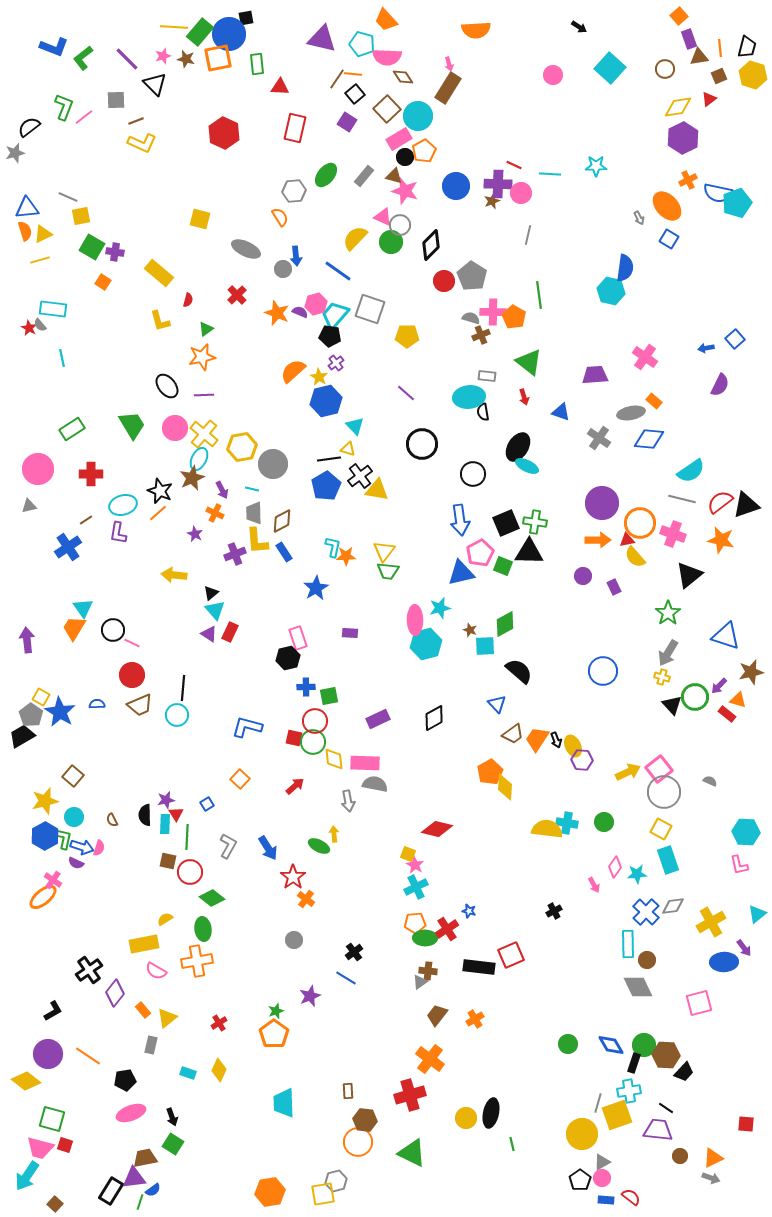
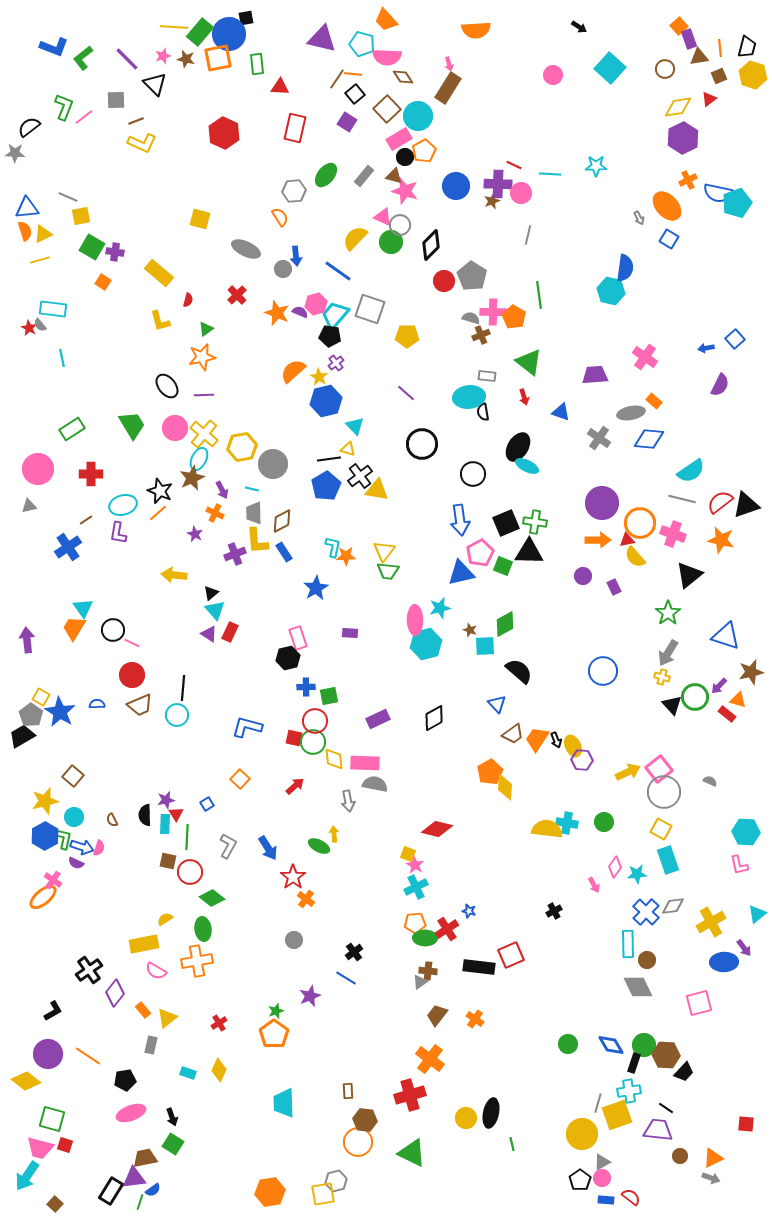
orange square at (679, 16): moved 10 px down
gray star at (15, 153): rotated 18 degrees clockwise
orange cross at (475, 1019): rotated 24 degrees counterclockwise
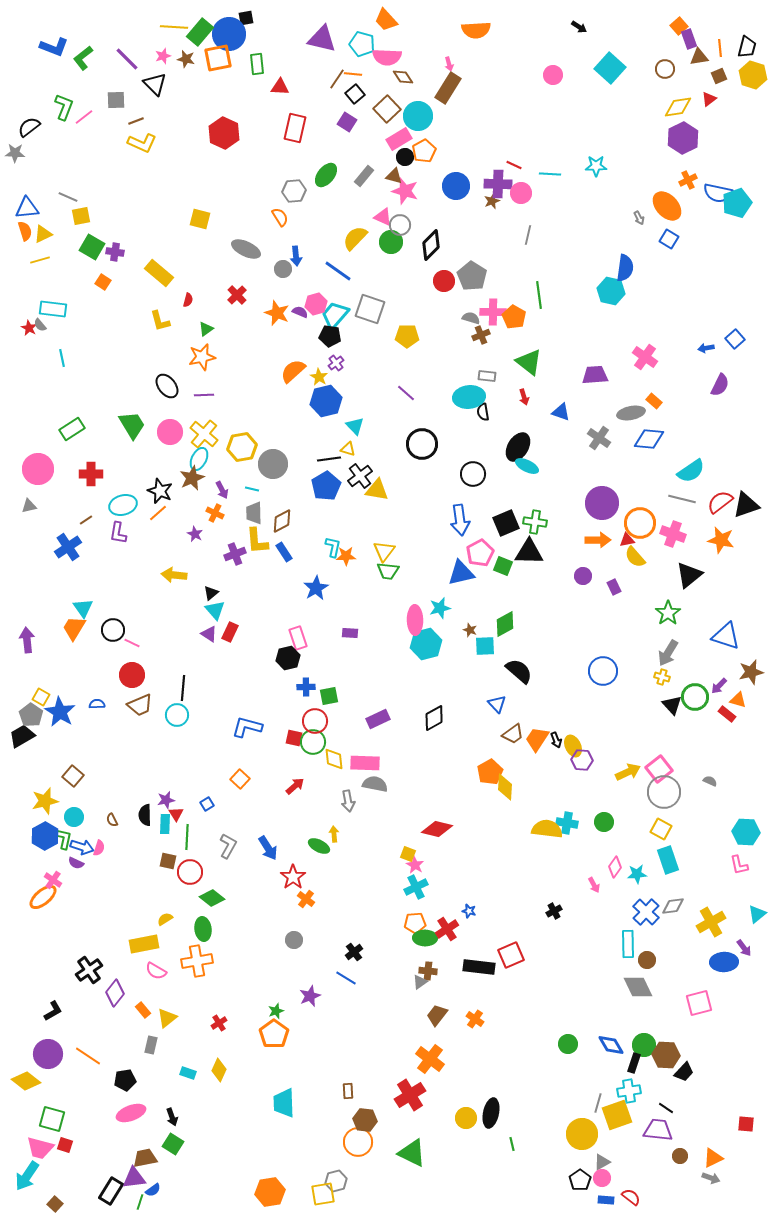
pink circle at (175, 428): moved 5 px left, 4 px down
red cross at (410, 1095): rotated 16 degrees counterclockwise
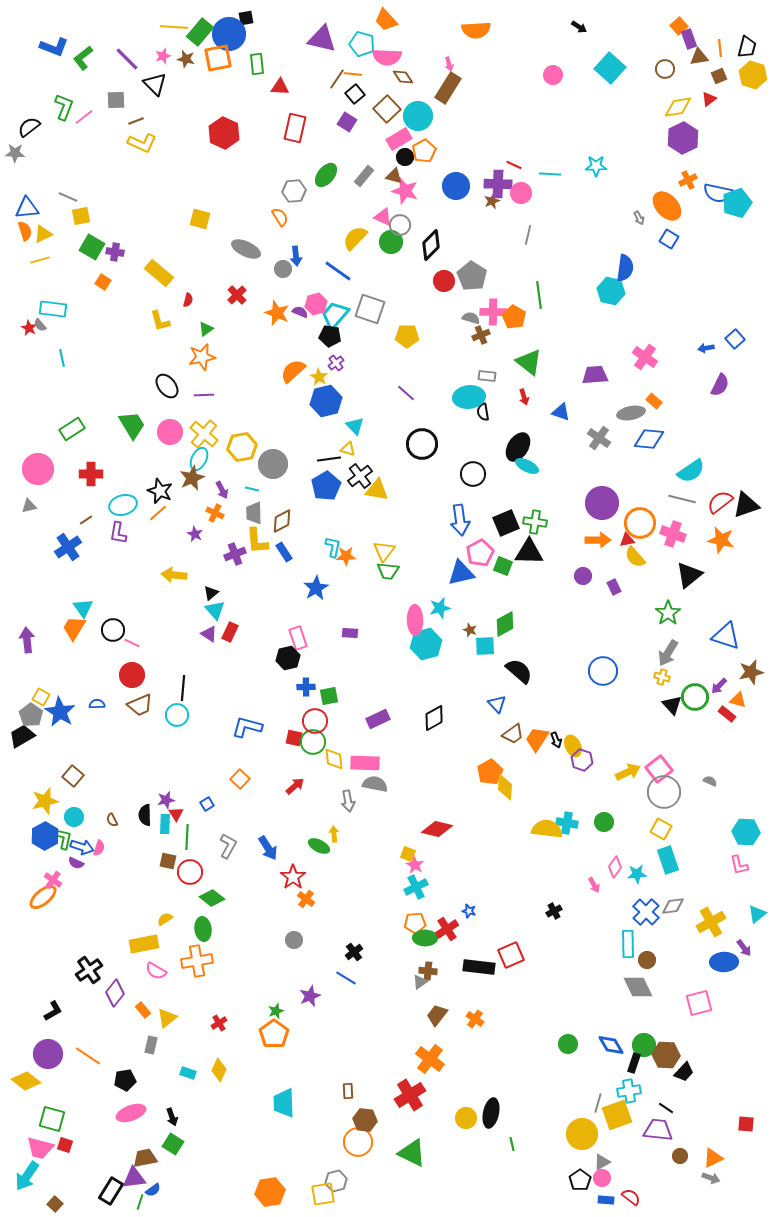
purple hexagon at (582, 760): rotated 15 degrees clockwise
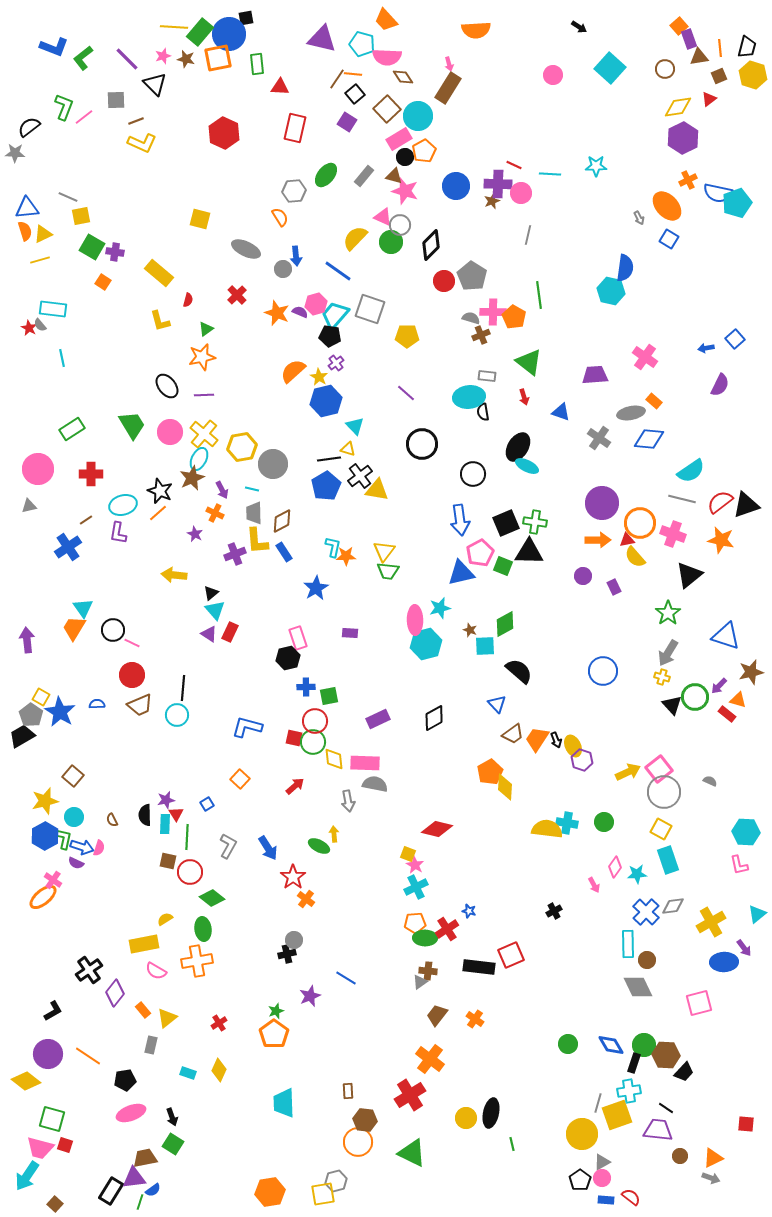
black cross at (354, 952): moved 67 px left, 2 px down; rotated 24 degrees clockwise
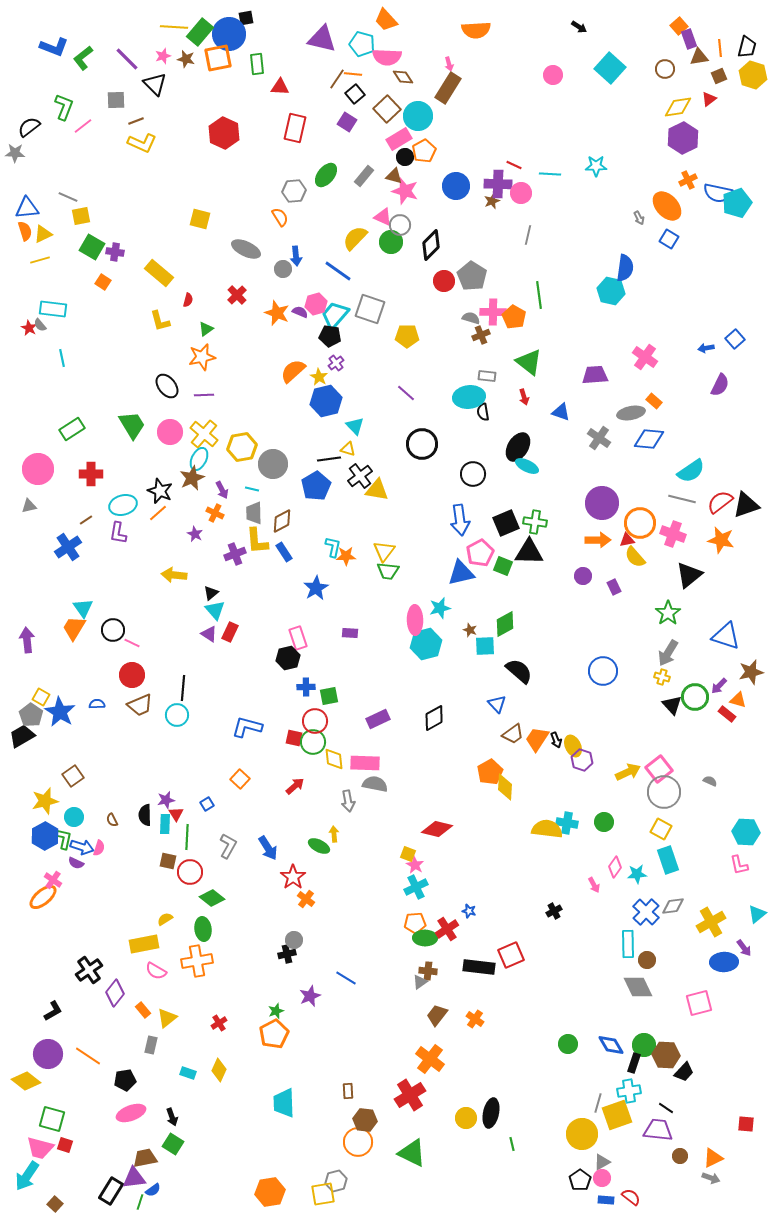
pink line at (84, 117): moved 1 px left, 9 px down
blue pentagon at (326, 486): moved 10 px left
brown square at (73, 776): rotated 15 degrees clockwise
orange pentagon at (274, 1034): rotated 8 degrees clockwise
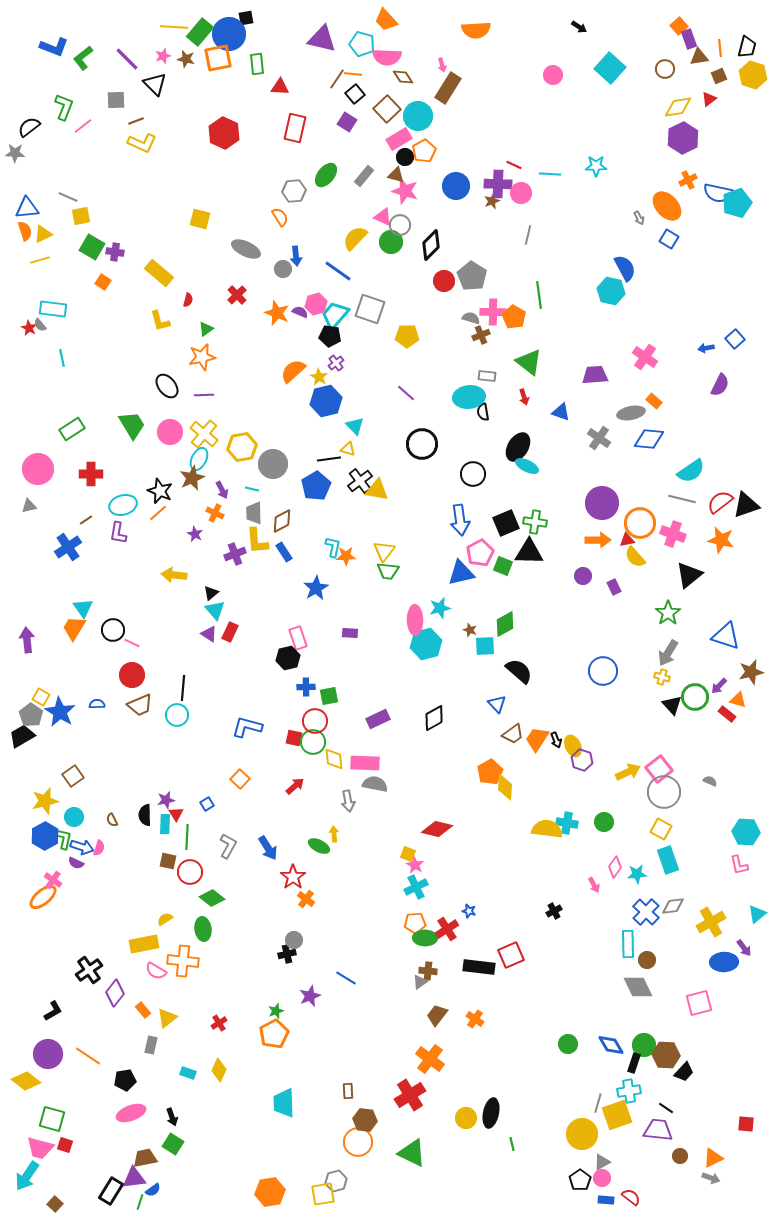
pink arrow at (449, 64): moved 7 px left, 1 px down
brown triangle at (394, 176): moved 2 px right, 1 px up
blue semicircle at (625, 268): rotated 36 degrees counterclockwise
black cross at (360, 476): moved 5 px down
orange cross at (197, 961): moved 14 px left; rotated 16 degrees clockwise
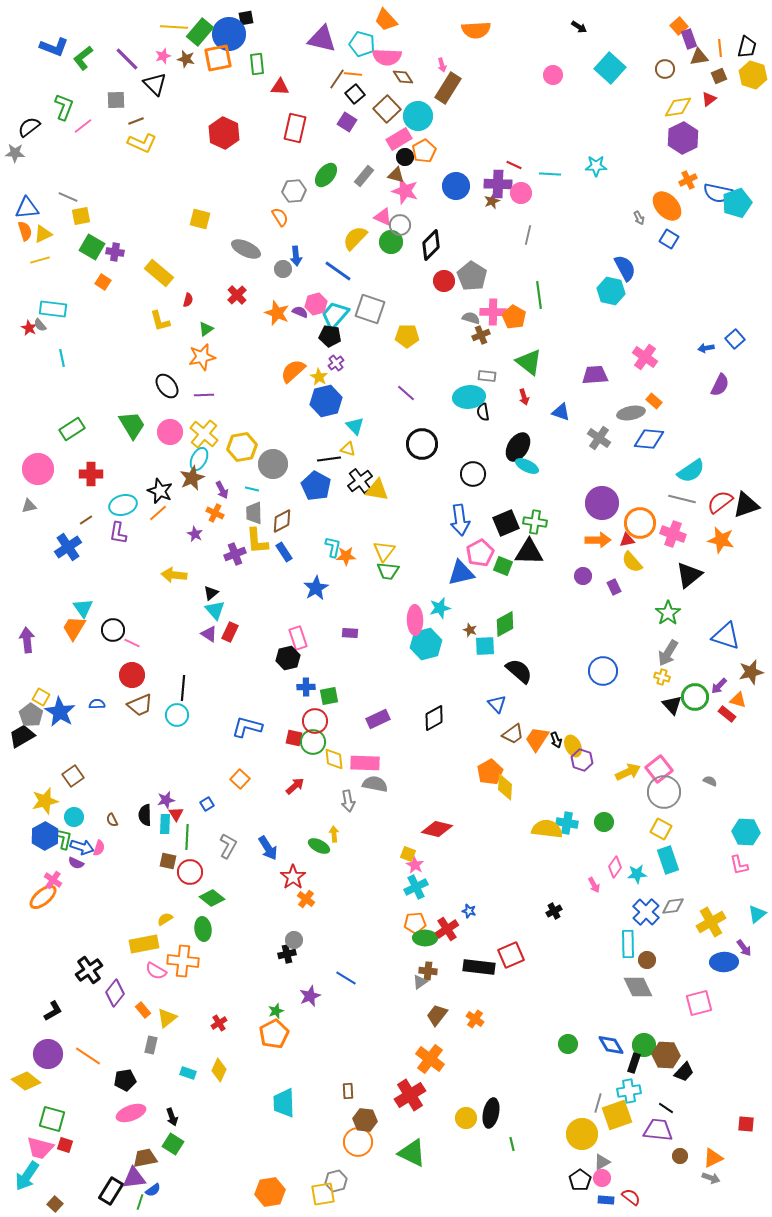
blue pentagon at (316, 486): rotated 12 degrees counterclockwise
yellow semicircle at (635, 557): moved 3 px left, 5 px down
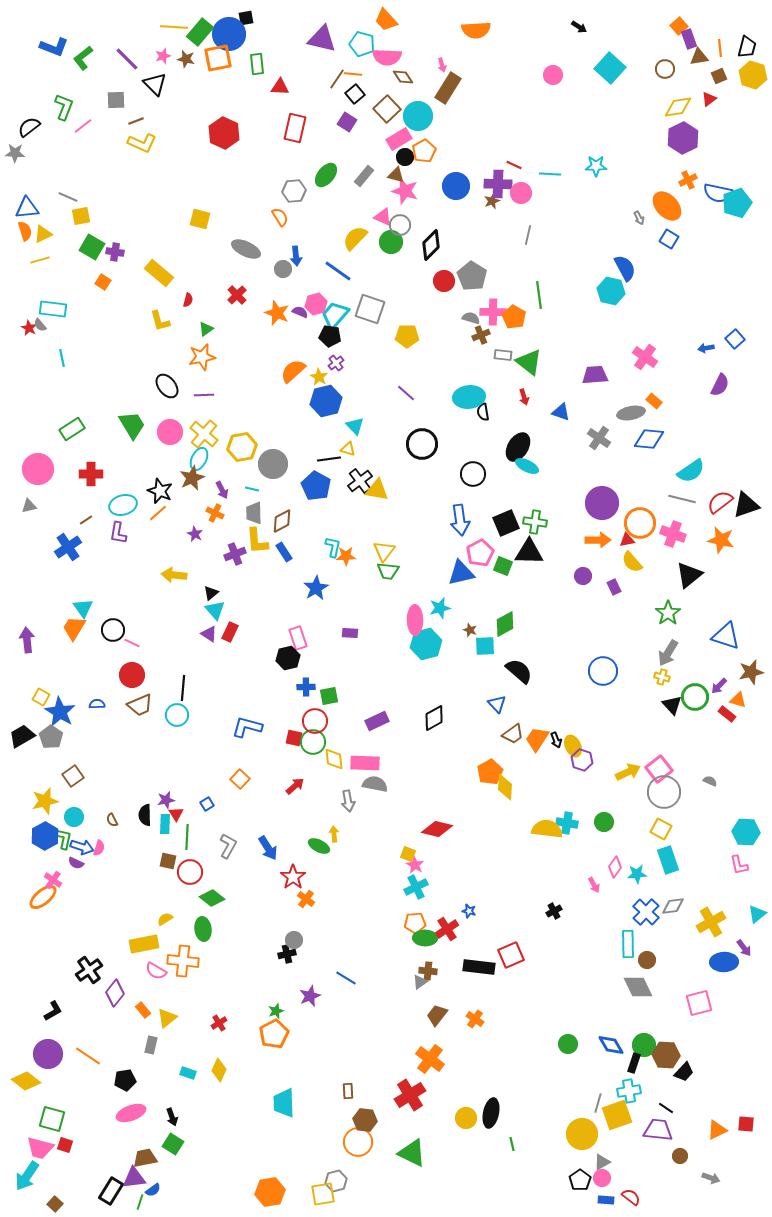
gray rectangle at (487, 376): moved 16 px right, 21 px up
gray pentagon at (31, 715): moved 20 px right, 22 px down
purple rectangle at (378, 719): moved 1 px left, 2 px down
orange triangle at (713, 1158): moved 4 px right, 28 px up
